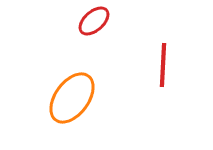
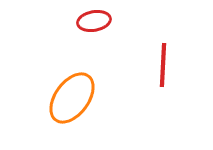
red ellipse: rotated 32 degrees clockwise
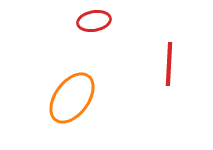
red line: moved 6 px right, 1 px up
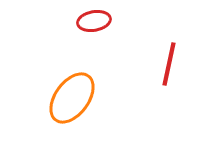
red line: rotated 9 degrees clockwise
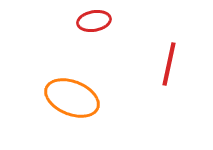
orange ellipse: rotated 76 degrees clockwise
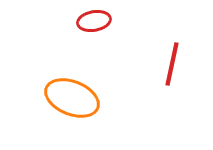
red line: moved 3 px right
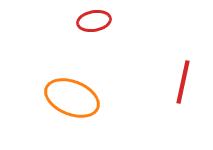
red line: moved 11 px right, 18 px down
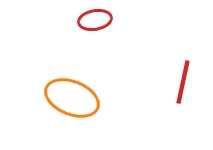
red ellipse: moved 1 px right, 1 px up
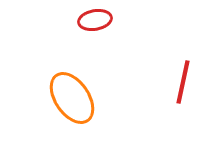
orange ellipse: rotated 34 degrees clockwise
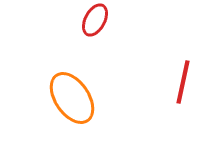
red ellipse: rotated 52 degrees counterclockwise
